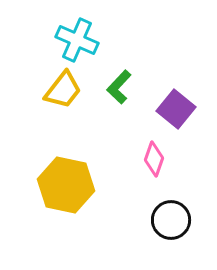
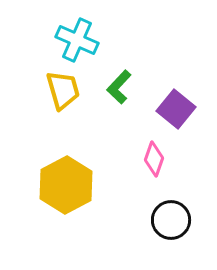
yellow trapezoid: rotated 54 degrees counterclockwise
yellow hexagon: rotated 20 degrees clockwise
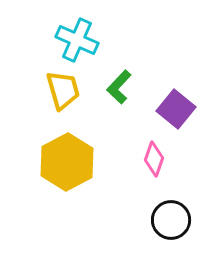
yellow hexagon: moved 1 px right, 23 px up
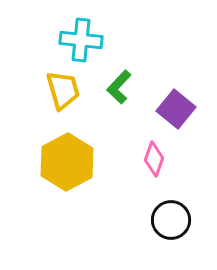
cyan cross: moved 4 px right; rotated 18 degrees counterclockwise
